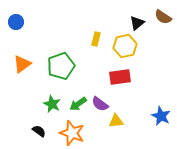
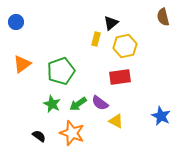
brown semicircle: rotated 42 degrees clockwise
black triangle: moved 26 px left
green pentagon: moved 5 px down
purple semicircle: moved 1 px up
yellow triangle: rotated 35 degrees clockwise
black semicircle: moved 5 px down
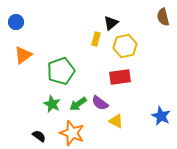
orange triangle: moved 1 px right, 9 px up
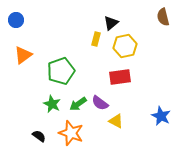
blue circle: moved 2 px up
orange star: moved 1 px left
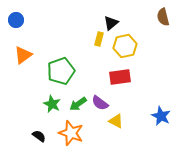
yellow rectangle: moved 3 px right
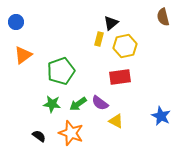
blue circle: moved 2 px down
green star: rotated 18 degrees counterclockwise
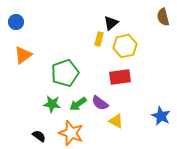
green pentagon: moved 4 px right, 2 px down
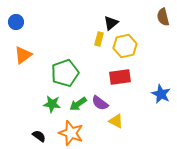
blue star: moved 22 px up
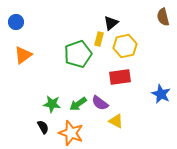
green pentagon: moved 13 px right, 19 px up
black semicircle: moved 4 px right, 9 px up; rotated 24 degrees clockwise
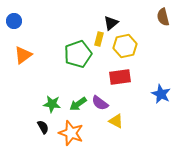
blue circle: moved 2 px left, 1 px up
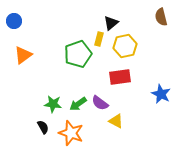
brown semicircle: moved 2 px left
green star: moved 1 px right
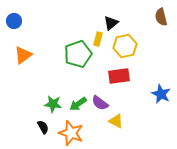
yellow rectangle: moved 1 px left
red rectangle: moved 1 px left, 1 px up
